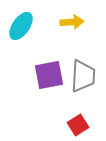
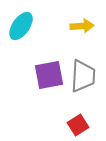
yellow arrow: moved 10 px right, 4 px down
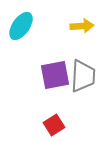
purple square: moved 6 px right
red square: moved 24 px left
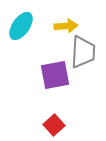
yellow arrow: moved 16 px left
gray trapezoid: moved 24 px up
red square: rotated 10 degrees counterclockwise
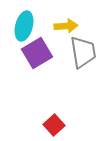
cyan ellipse: moved 3 px right; rotated 20 degrees counterclockwise
gray trapezoid: rotated 12 degrees counterclockwise
purple square: moved 18 px left, 22 px up; rotated 20 degrees counterclockwise
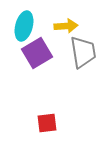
red square: moved 7 px left, 2 px up; rotated 35 degrees clockwise
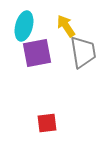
yellow arrow: rotated 120 degrees counterclockwise
purple square: rotated 20 degrees clockwise
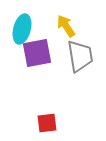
cyan ellipse: moved 2 px left, 3 px down
gray trapezoid: moved 3 px left, 4 px down
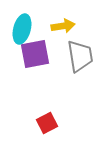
yellow arrow: moved 3 px left; rotated 115 degrees clockwise
purple square: moved 2 px left, 1 px down
red square: rotated 20 degrees counterclockwise
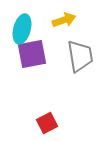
yellow arrow: moved 1 px right, 6 px up; rotated 10 degrees counterclockwise
purple square: moved 3 px left
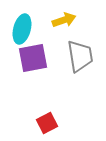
purple square: moved 1 px right, 4 px down
